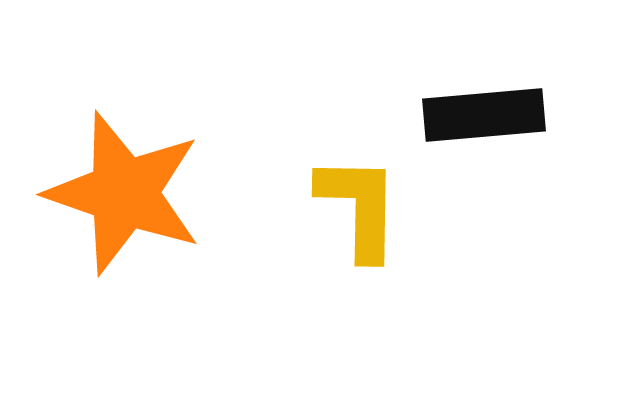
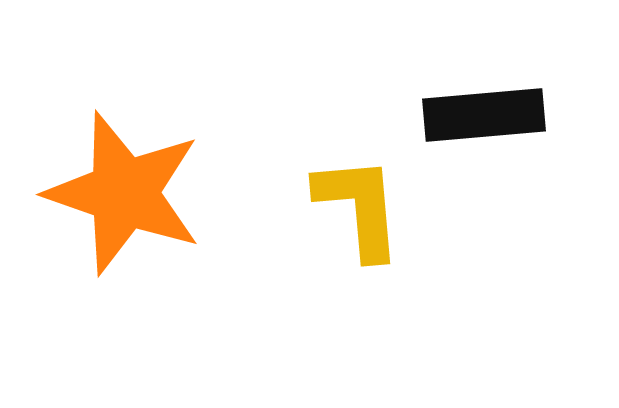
yellow L-shape: rotated 6 degrees counterclockwise
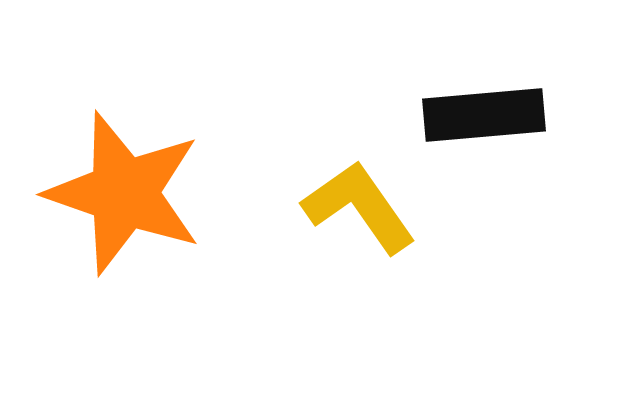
yellow L-shape: rotated 30 degrees counterclockwise
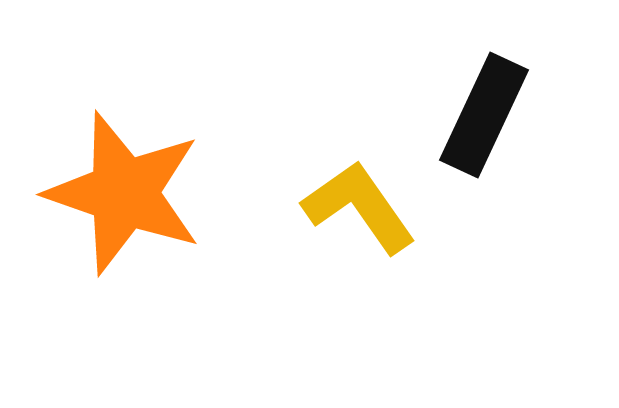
black rectangle: rotated 60 degrees counterclockwise
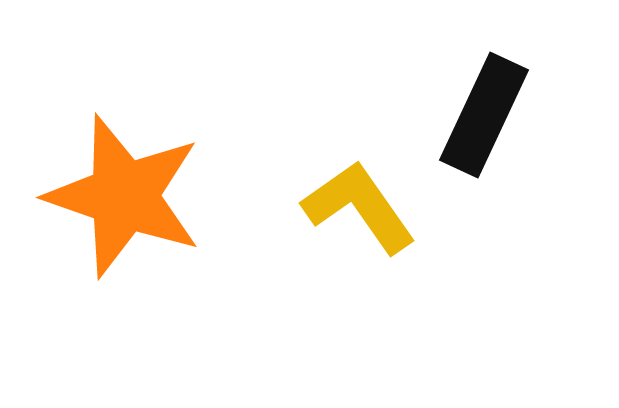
orange star: moved 3 px down
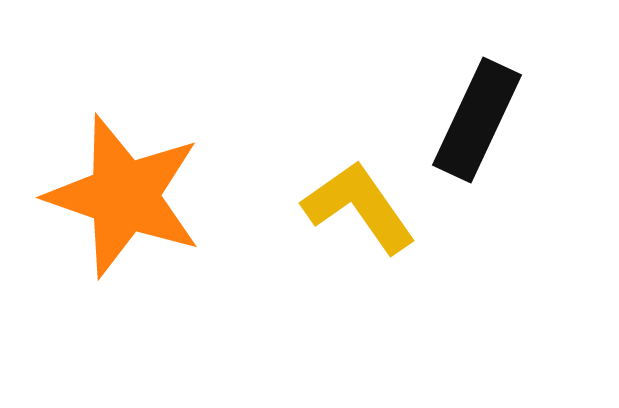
black rectangle: moved 7 px left, 5 px down
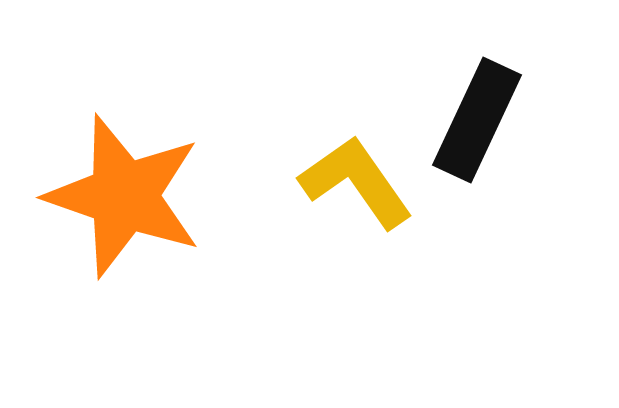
yellow L-shape: moved 3 px left, 25 px up
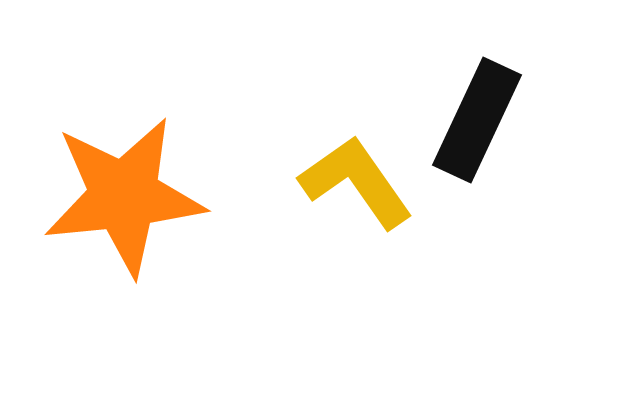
orange star: rotated 25 degrees counterclockwise
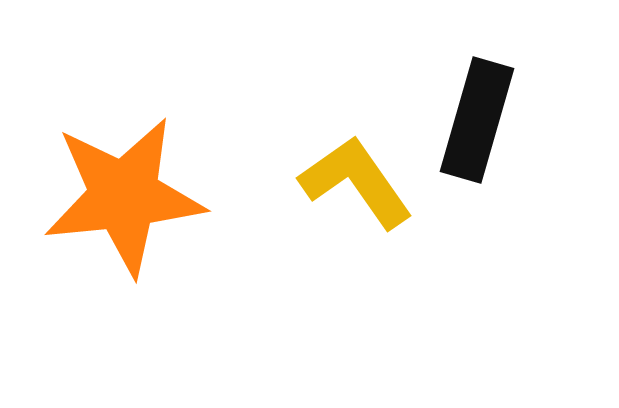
black rectangle: rotated 9 degrees counterclockwise
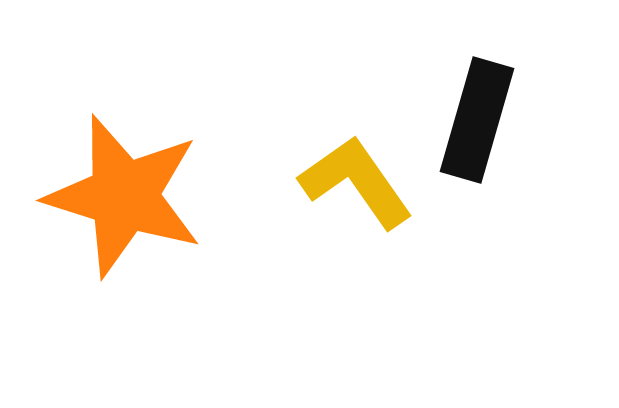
orange star: rotated 23 degrees clockwise
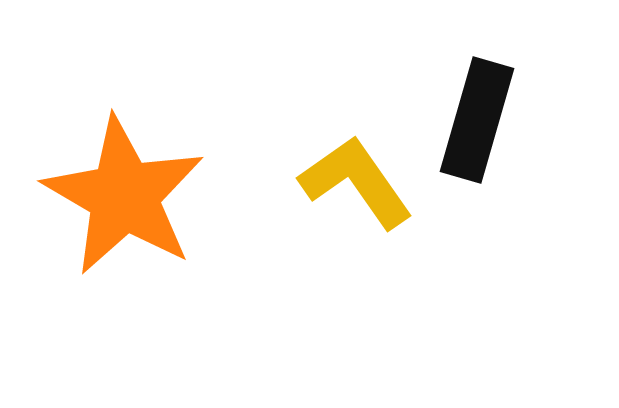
orange star: rotated 13 degrees clockwise
